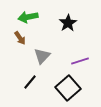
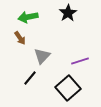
black star: moved 10 px up
black line: moved 4 px up
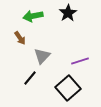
green arrow: moved 5 px right, 1 px up
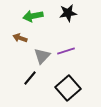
black star: rotated 24 degrees clockwise
brown arrow: rotated 144 degrees clockwise
purple line: moved 14 px left, 10 px up
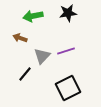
black line: moved 5 px left, 4 px up
black square: rotated 15 degrees clockwise
